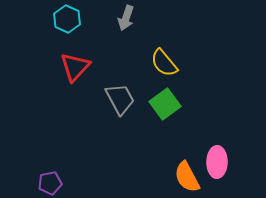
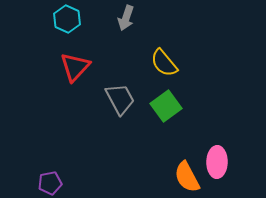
green square: moved 1 px right, 2 px down
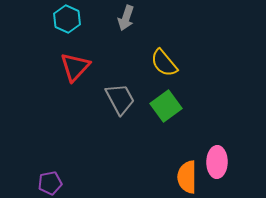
orange semicircle: rotated 28 degrees clockwise
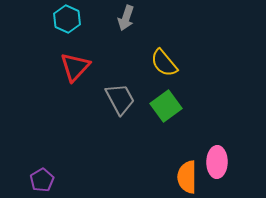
purple pentagon: moved 8 px left, 3 px up; rotated 20 degrees counterclockwise
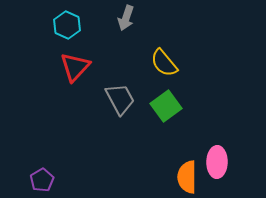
cyan hexagon: moved 6 px down
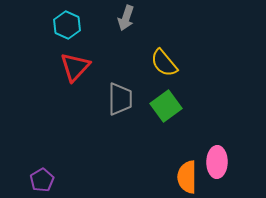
gray trapezoid: rotated 28 degrees clockwise
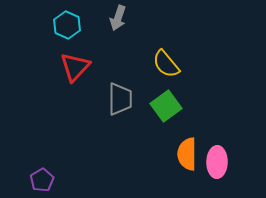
gray arrow: moved 8 px left
yellow semicircle: moved 2 px right, 1 px down
orange semicircle: moved 23 px up
